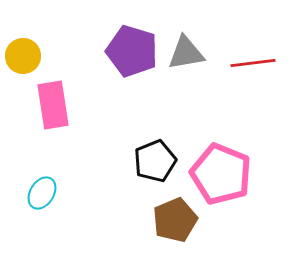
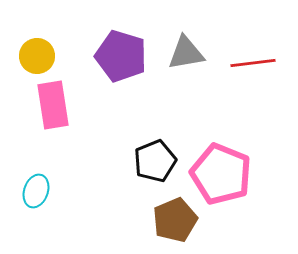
purple pentagon: moved 11 px left, 5 px down
yellow circle: moved 14 px right
cyan ellipse: moved 6 px left, 2 px up; rotated 12 degrees counterclockwise
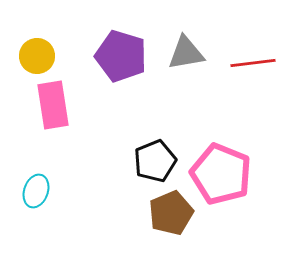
brown pentagon: moved 4 px left, 7 px up
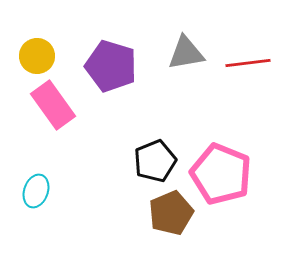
purple pentagon: moved 10 px left, 10 px down
red line: moved 5 px left
pink rectangle: rotated 27 degrees counterclockwise
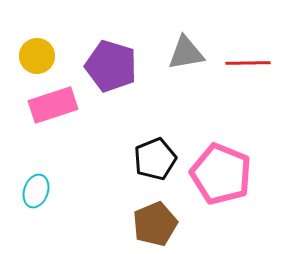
red line: rotated 6 degrees clockwise
pink rectangle: rotated 72 degrees counterclockwise
black pentagon: moved 2 px up
brown pentagon: moved 16 px left, 11 px down
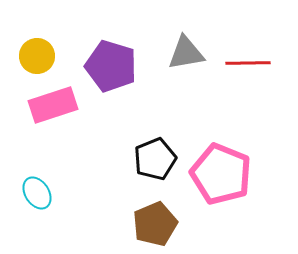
cyan ellipse: moved 1 px right, 2 px down; rotated 52 degrees counterclockwise
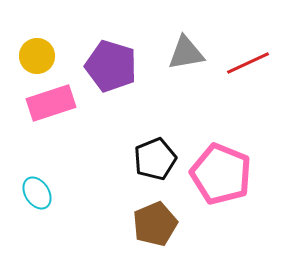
red line: rotated 24 degrees counterclockwise
pink rectangle: moved 2 px left, 2 px up
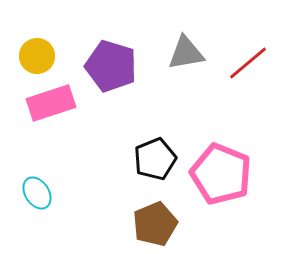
red line: rotated 15 degrees counterclockwise
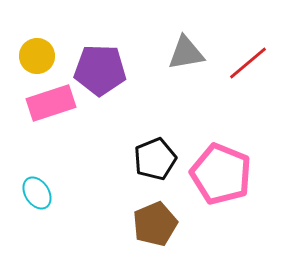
purple pentagon: moved 11 px left, 4 px down; rotated 15 degrees counterclockwise
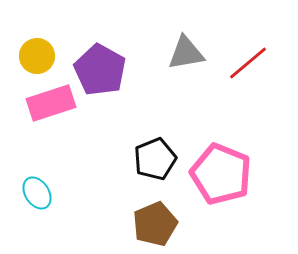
purple pentagon: rotated 27 degrees clockwise
